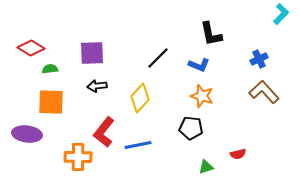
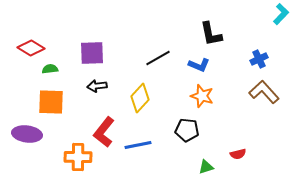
black line: rotated 15 degrees clockwise
black pentagon: moved 4 px left, 2 px down
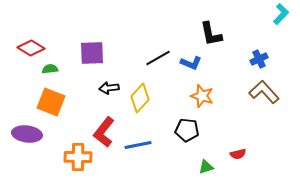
blue L-shape: moved 8 px left, 2 px up
black arrow: moved 12 px right, 2 px down
orange square: rotated 20 degrees clockwise
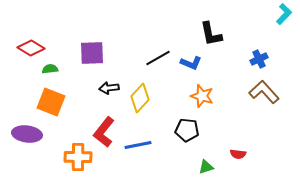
cyan L-shape: moved 3 px right
red semicircle: rotated 21 degrees clockwise
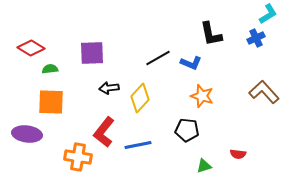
cyan L-shape: moved 16 px left; rotated 15 degrees clockwise
blue cross: moved 3 px left, 21 px up
orange square: rotated 20 degrees counterclockwise
orange cross: rotated 8 degrees clockwise
green triangle: moved 2 px left, 1 px up
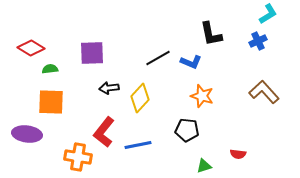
blue cross: moved 2 px right, 3 px down
blue L-shape: moved 1 px up
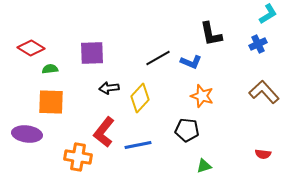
blue cross: moved 3 px down
red semicircle: moved 25 px right
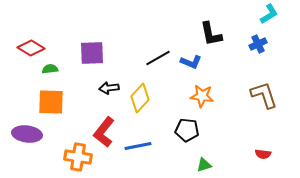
cyan L-shape: moved 1 px right
brown L-shape: moved 3 px down; rotated 24 degrees clockwise
orange star: rotated 10 degrees counterclockwise
blue line: moved 1 px down
green triangle: moved 1 px up
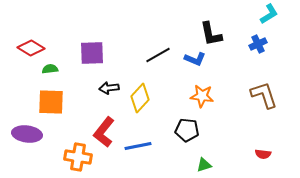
black line: moved 3 px up
blue L-shape: moved 4 px right, 3 px up
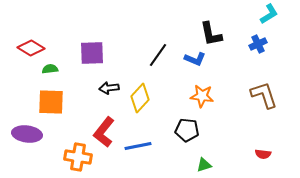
black line: rotated 25 degrees counterclockwise
